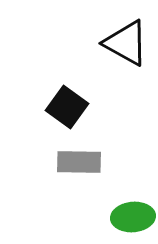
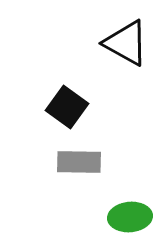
green ellipse: moved 3 px left
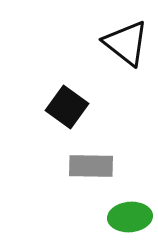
black triangle: rotated 9 degrees clockwise
gray rectangle: moved 12 px right, 4 px down
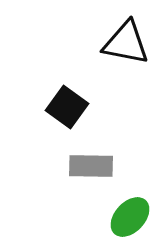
black triangle: rotated 27 degrees counterclockwise
green ellipse: rotated 42 degrees counterclockwise
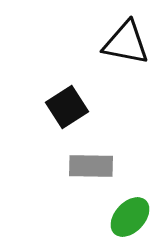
black square: rotated 21 degrees clockwise
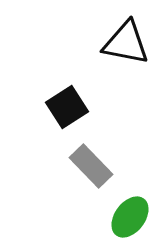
gray rectangle: rotated 45 degrees clockwise
green ellipse: rotated 6 degrees counterclockwise
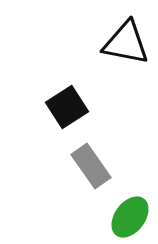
gray rectangle: rotated 9 degrees clockwise
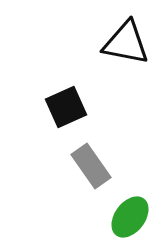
black square: moved 1 px left; rotated 9 degrees clockwise
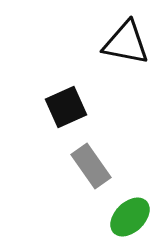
green ellipse: rotated 9 degrees clockwise
